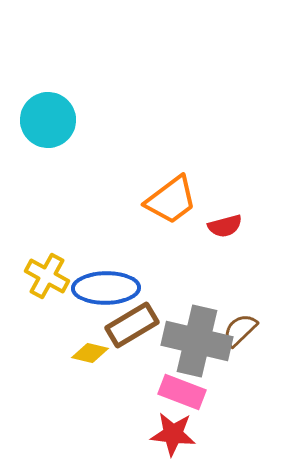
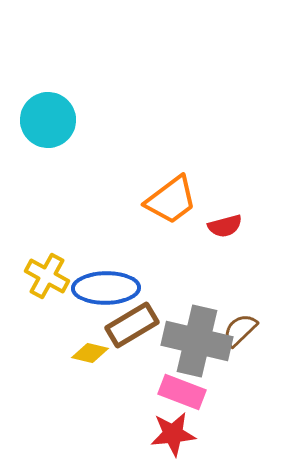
red star: rotated 12 degrees counterclockwise
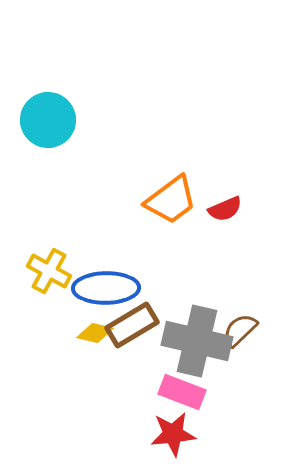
red semicircle: moved 17 px up; rotated 8 degrees counterclockwise
yellow cross: moved 2 px right, 5 px up
yellow diamond: moved 5 px right, 20 px up
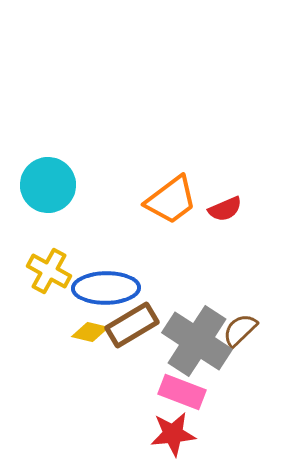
cyan circle: moved 65 px down
yellow diamond: moved 5 px left, 1 px up
gray cross: rotated 20 degrees clockwise
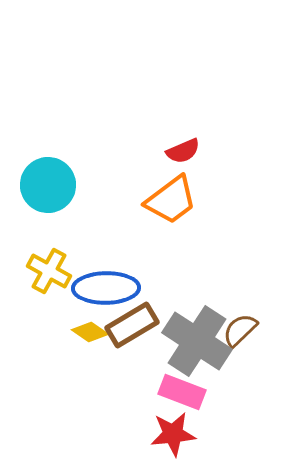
red semicircle: moved 42 px left, 58 px up
yellow diamond: rotated 21 degrees clockwise
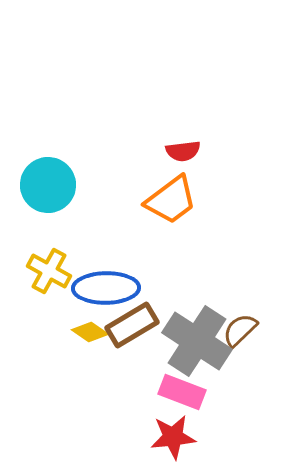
red semicircle: rotated 16 degrees clockwise
red star: moved 3 px down
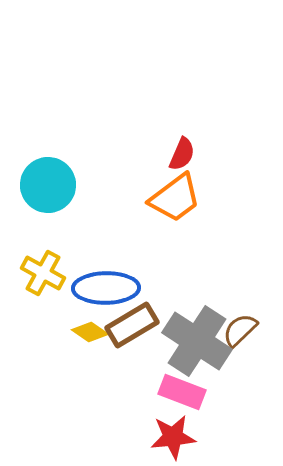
red semicircle: moved 1 px left, 3 px down; rotated 60 degrees counterclockwise
orange trapezoid: moved 4 px right, 2 px up
yellow cross: moved 6 px left, 2 px down
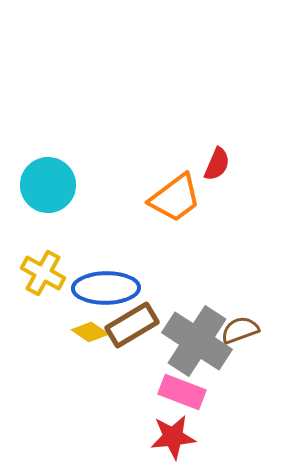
red semicircle: moved 35 px right, 10 px down
brown semicircle: rotated 24 degrees clockwise
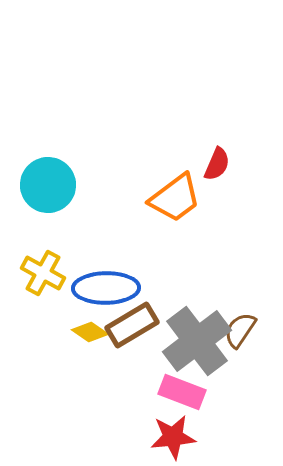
brown semicircle: rotated 36 degrees counterclockwise
gray cross: rotated 20 degrees clockwise
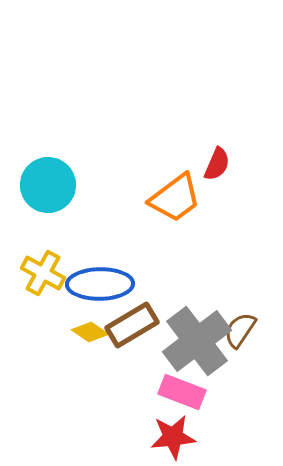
blue ellipse: moved 6 px left, 4 px up
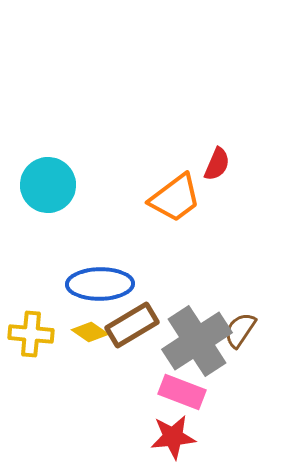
yellow cross: moved 12 px left, 61 px down; rotated 24 degrees counterclockwise
gray cross: rotated 4 degrees clockwise
